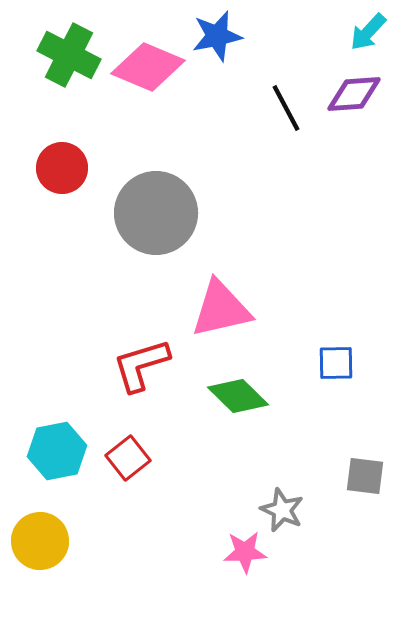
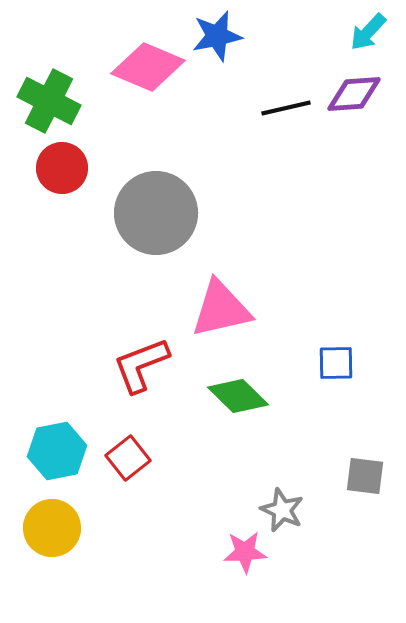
green cross: moved 20 px left, 46 px down
black line: rotated 75 degrees counterclockwise
red L-shape: rotated 4 degrees counterclockwise
yellow circle: moved 12 px right, 13 px up
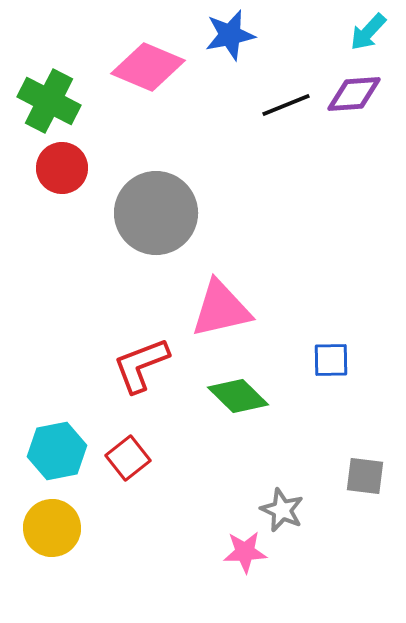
blue star: moved 13 px right, 1 px up
black line: moved 3 px up; rotated 9 degrees counterclockwise
blue square: moved 5 px left, 3 px up
